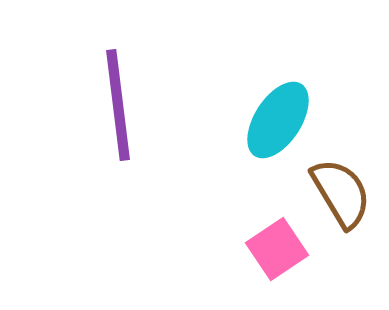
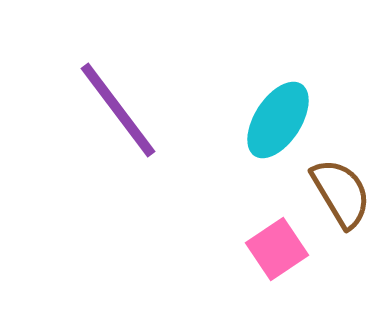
purple line: moved 5 px down; rotated 30 degrees counterclockwise
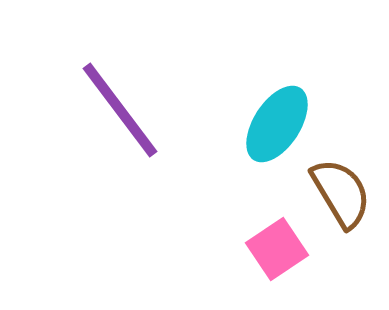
purple line: moved 2 px right
cyan ellipse: moved 1 px left, 4 px down
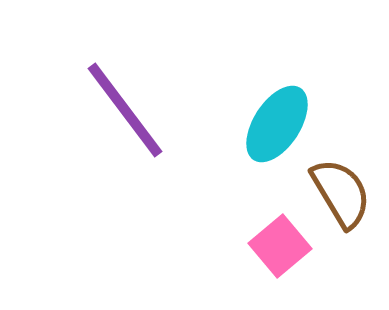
purple line: moved 5 px right
pink square: moved 3 px right, 3 px up; rotated 6 degrees counterclockwise
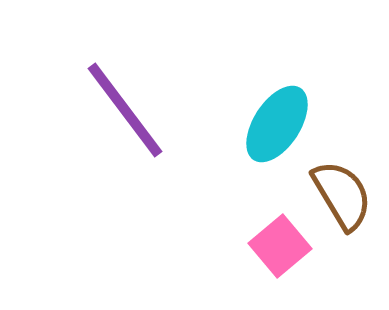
brown semicircle: moved 1 px right, 2 px down
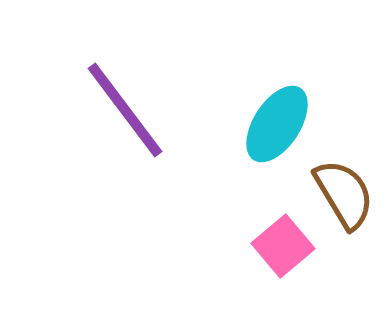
brown semicircle: moved 2 px right, 1 px up
pink square: moved 3 px right
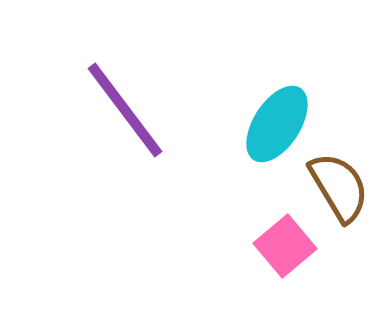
brown semicircle: moved 5 px left, 7 px up
pink square: moved 2 px right
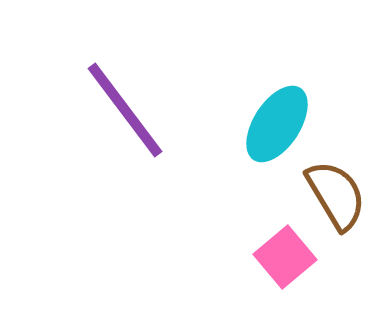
brown semicircle: moved 3 px left, 8 px down
pink square: moved 11 px down
